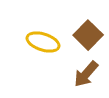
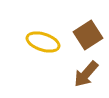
brown square: rotated 12 degrees clockwise
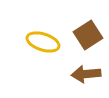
brown arrow: rotated 44 degrees clockwise
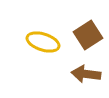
brown arrow: rotated 12 degrees clockwise
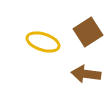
brown square: moved 3 px up
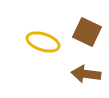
brown square: moved 1 px left; rotated 32 degrees counterclockwise
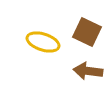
brown arrow: moved 2 px right, 3 px up
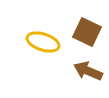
brown arrow: rotated 16 degrees clockwise
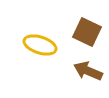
yellow ellipse: moved 3 px left, 3 px down
